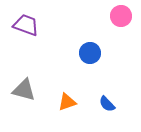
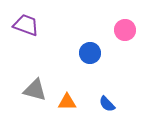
pink circle: moved 4 px right, 14 px down
gray triangle: moved 11 px right
orange triangle: rotated 18 degrees clockwise
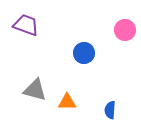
blue circle: moved 6 px left
blue semicircle: moved 3 px right, 6 px down; rotated 48 degrees clockwise
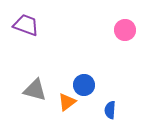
blue circle: moved 32 px down
orange triangle: rotated 36 degrees counterclockwise
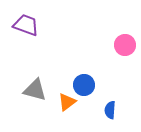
pink circle: moved 15 px down
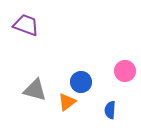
pink circle: moved 26 px down
blue circle: moved 3 px left, 3 px up
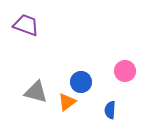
gray triangle: moved 1 px right, 2 px down
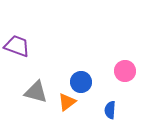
purple trapezoid: moved 9 px left, 21 px down
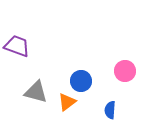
blue circle: moved 1 px up
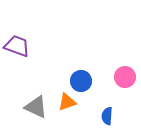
pink circle: moved 6 px down
gray triangle: moved 15 px down; rotated 10 degrees clockwise
orange triangle: rotated 18 degrees clockwise
blue semicircle: moved 3 px left, 6 px down
